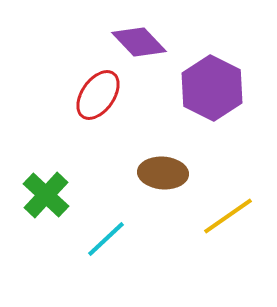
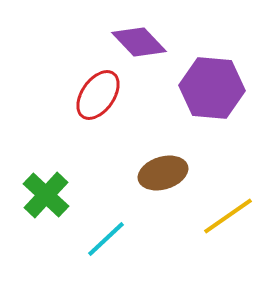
purple hexagon: rotated 22 degrees counterclockwise
brown ellipse: rotated 21 degrees counterclockwise
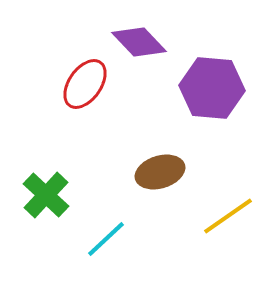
red ellipse: moved 13 px left, 11 px up
brown ellipse: moved 3 px left, 1 px up
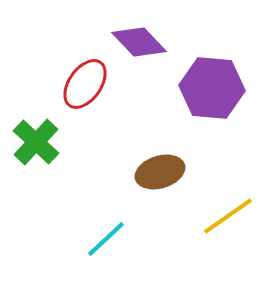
green cross: moved 10 px left, 53 px up
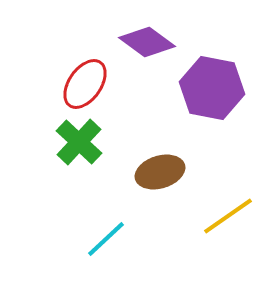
purple diamond: moved 8 px right; rotated 10 degrees counterclockwise
purple hexagon: rotated 6 degrees clockwise
green cross: moved 43 px right
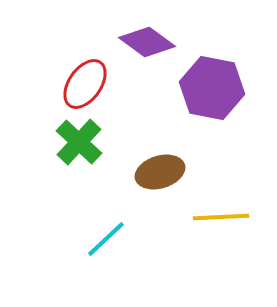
yellow line: moved 7 px left, 1 px down; rotated 32 degrees clockwise
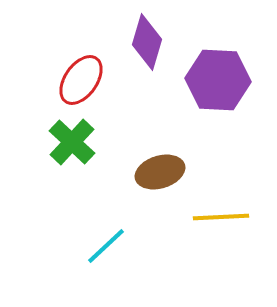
purple diamond: rotated 70 degrees clockwise
red ellipse: moved 4 px left, 4 px up
purple hexagon: moved 6 px right, 8 px up; rotated 8 degrees counterclockwise
green cross: moved 7 px left
cyan line: moved 7 px down
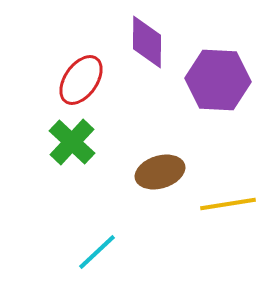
purple diamond: rotated 16 degrees counterclockwise
yellow line: moved 7 px right, 13 px up; rotated 6 degrees counterclockwise
cyan line: moved 9 px left, 6 px down
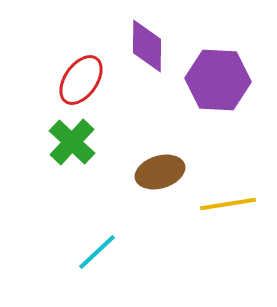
purple diamond: moved 4 px down
